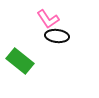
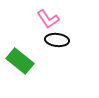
black ellipse: moved 4 px down
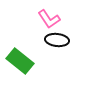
pink L-shape: moved 1 px right
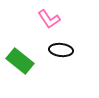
black ellipse: moved 4 px right, 10 px down
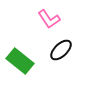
black ellipse: rotated 50 degrees counterclockwise
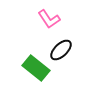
green rectangle: moved 16 px right, 7 px down
